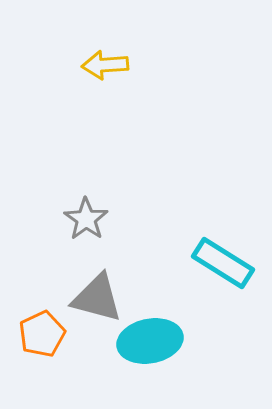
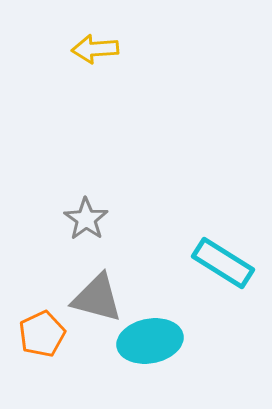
yellow arrow: moved 10 px left, 16 px up
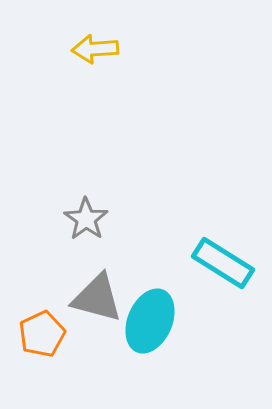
cyan ellipse: moved 20 px up; rotated 56 degrees counterclockwise
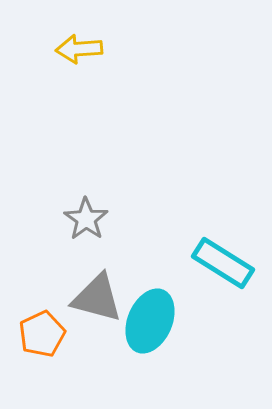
yellow arrow: moved 16 px left
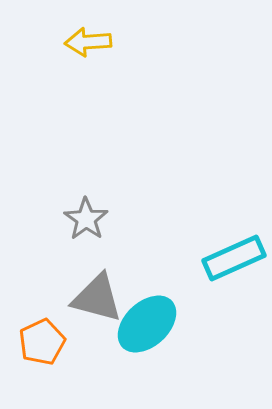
yellow arrow: moved 9 px right, 7 px up
cyan rectangle: moved 11 px right, 5 px up; rotated 56 degrees counterclockwise
cyan ellipse: moved 3 px left, 3 px down; rotated 24 degrees clockwise
orange pentagon: moved 8 px down
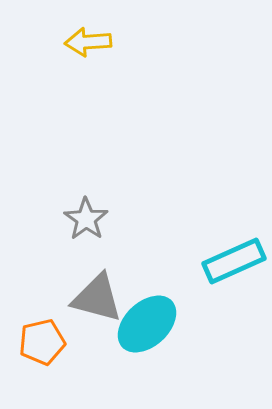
cyan rectangle: moved 3 px down
orange pentagon: rotated 12 degrees clockwise
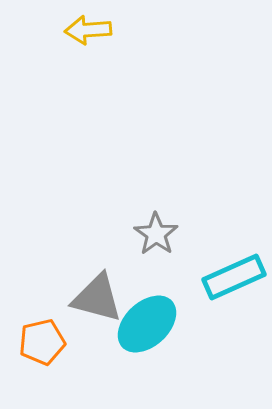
yellow arrow: moved 12 px up
gray star: moved 70 px right, 15 px down
cyan rectangle: moved 16 px down
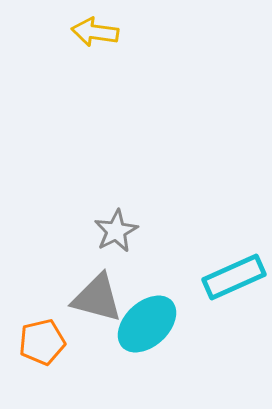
yellow arrow: moved 7 px right, 2 px down; rotated 12 degrees clockwise
gray star: moved 40 px left, 3 px up; rotated 9 degrees clockwise
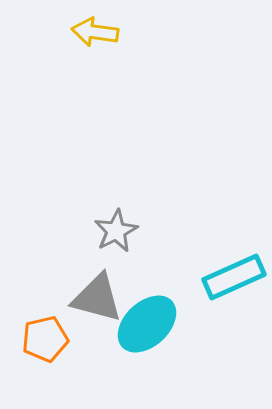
orange pentagon: moved 3 px right, 3 px up
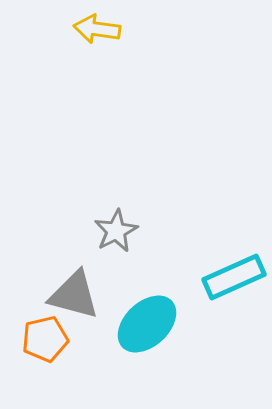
yellow arrow: moved 2 px right, 3 px up
gray triangle: moved 23 px left, 3 px up
